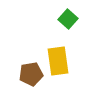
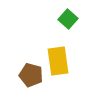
brown pentagon: moved 1 px down; rotated 25 degrees clockwise
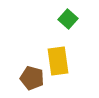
brown pentagon: moved 1 px right, 3 px down
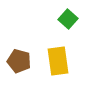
brown pentagon: moved 13 px left, 17 px up
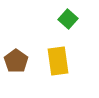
brown pentagon: moved 3 px left; rotated 20 degrees clockwise
